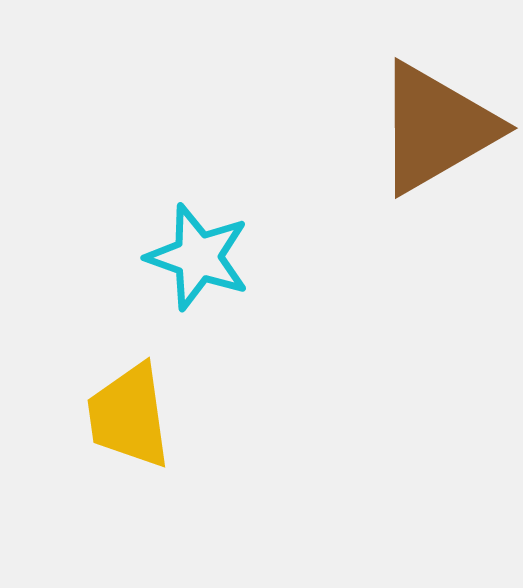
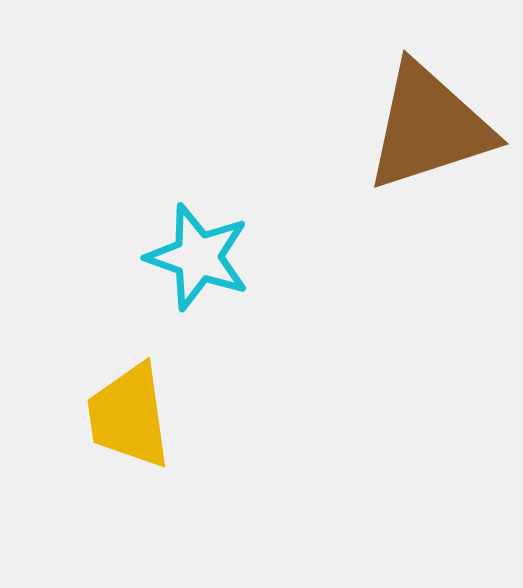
brown triangle: moved 7 px left, 1 px up; rotated 12 degrees clockwise
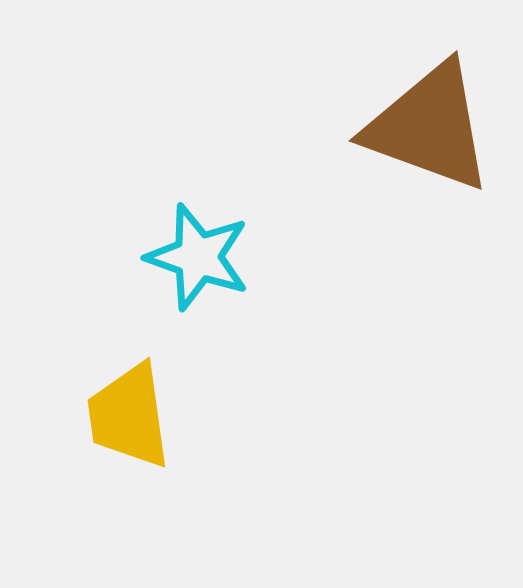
brown triangle: rotated 38 degrees clockwise
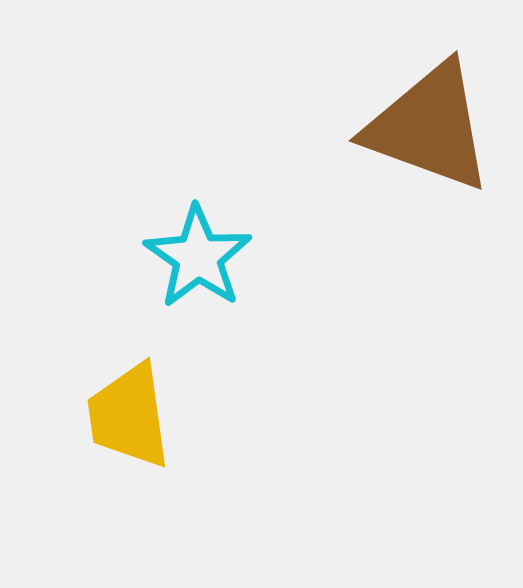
cyan star: rotated 16 degrees clockwise
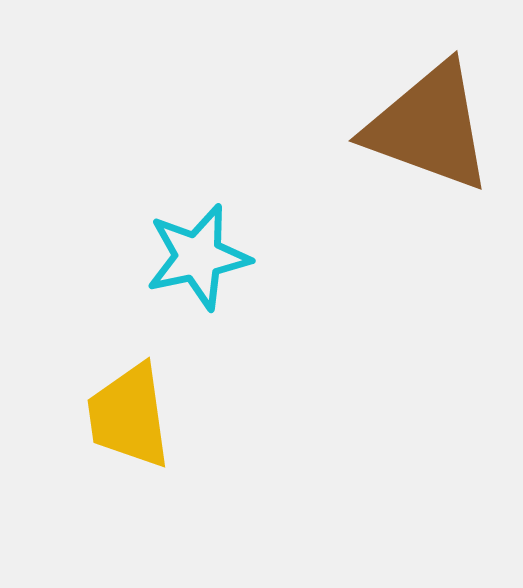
cyan star: rotated 25 degrees clockwise
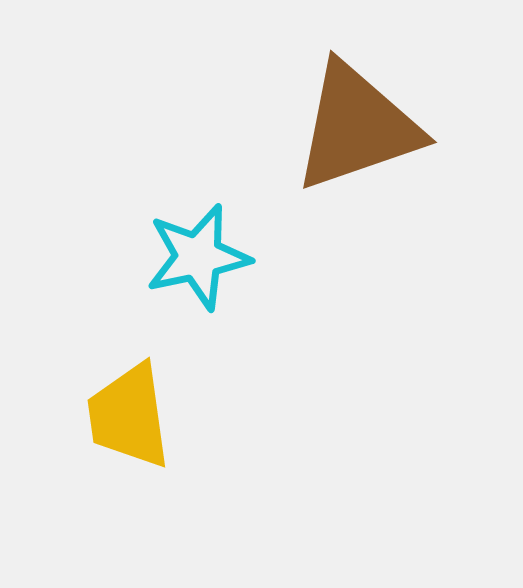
brown triangle: moved 72 px left; rotated 39 degrees counterclockwise
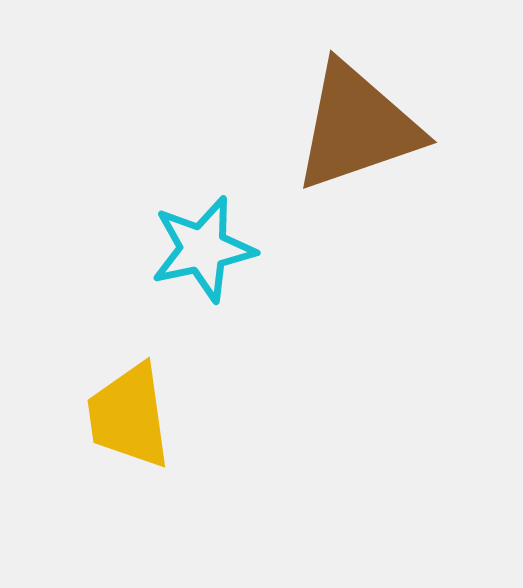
cyan star: moved 5 px right, 8 px up
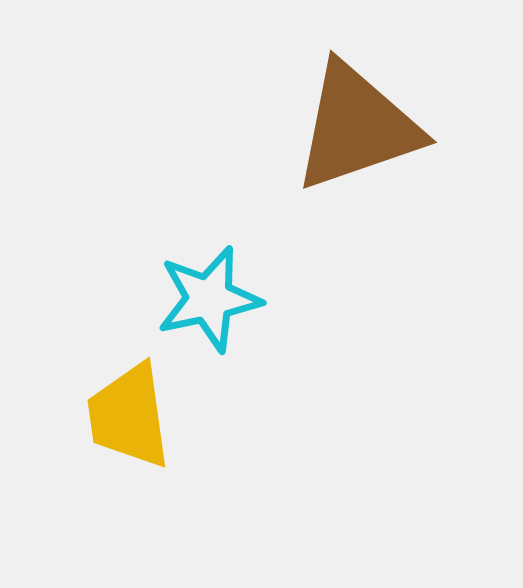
cyan star: moved 6 px right, 50 px down
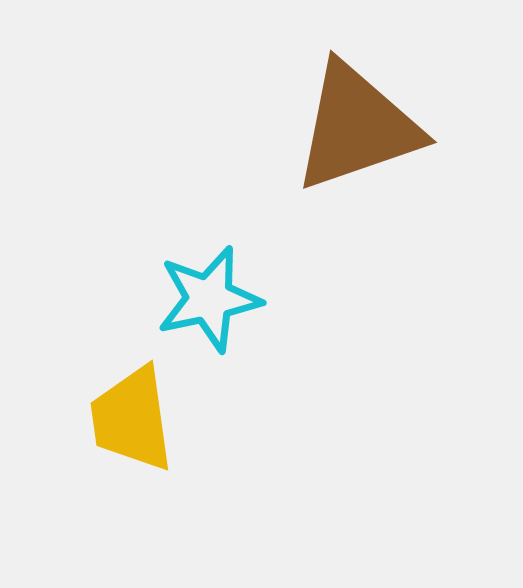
yellow trapezoid: moved 3 px right, 3 px down
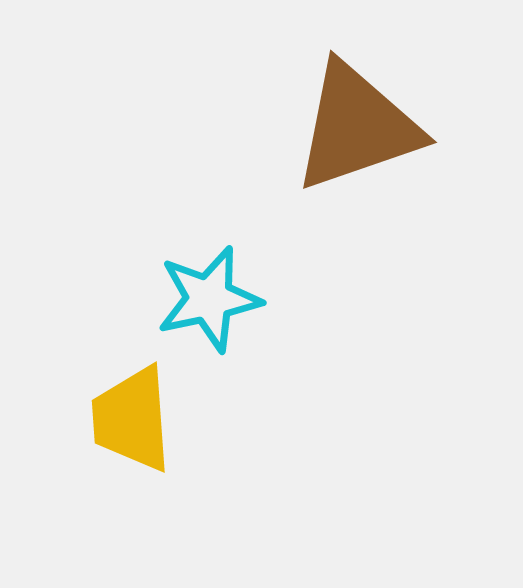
yellow trapezoid: rotated 4 degrees clockwise
